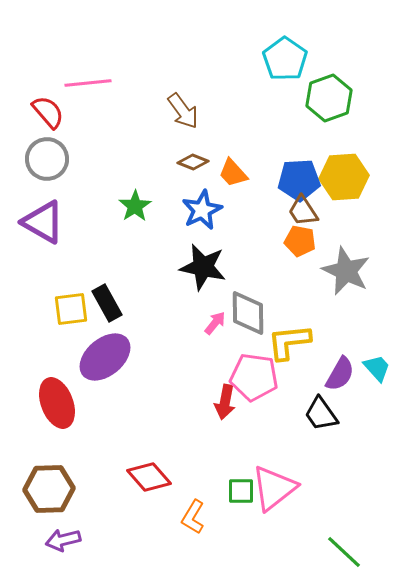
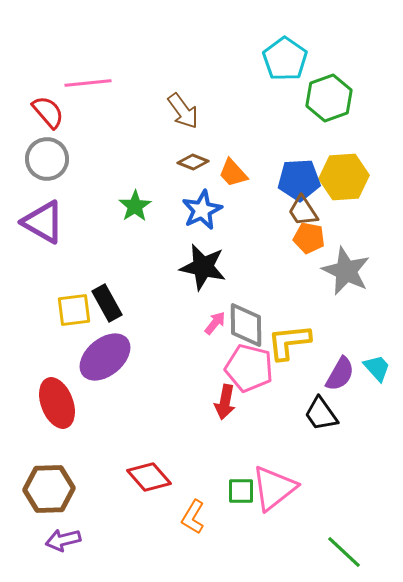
orange pentagon: moved 9 px right, 3 px up
yellow square: moved 3 px right, 1 px down
gray diamond: moved 2 px left, 12 px down
pink pentagon: moved 5 px left, 9 px up; rotated 6 degrees clockwise
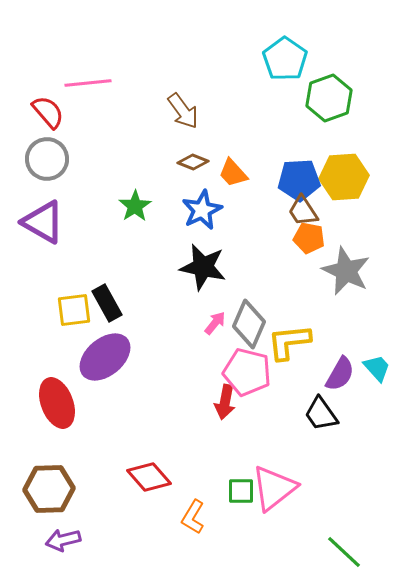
gray diamond: moved 3 px right, 1 px up; rotated 24 degrees clockwise
pink pentagon: moved 2 px left, 4 px down
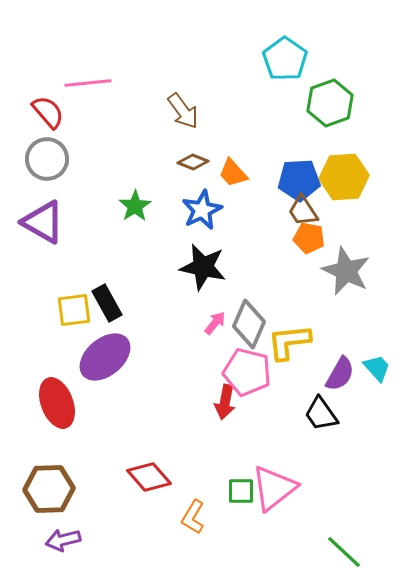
green hexagon: moved 1 px right, 5 px down
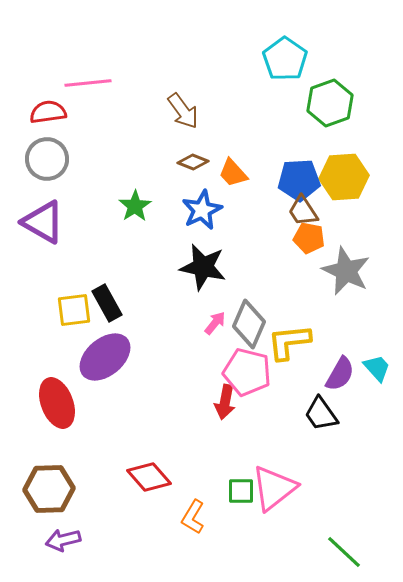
red semicircle: rotated 57 degrees counterclockwise
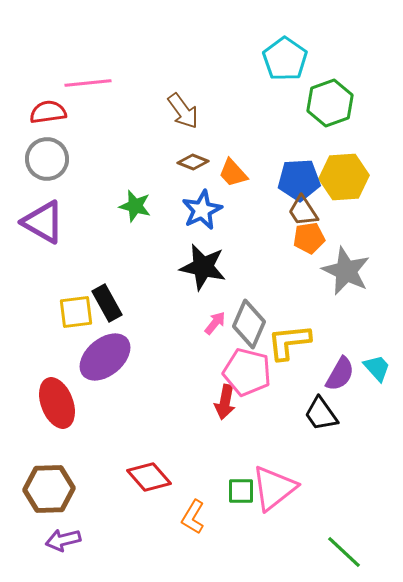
green star: rotated 24 degrees counterclockwise
orange pentagon: rotated 20 degrees counterclockwise
yellow square: moved 2 px right, 2 px down
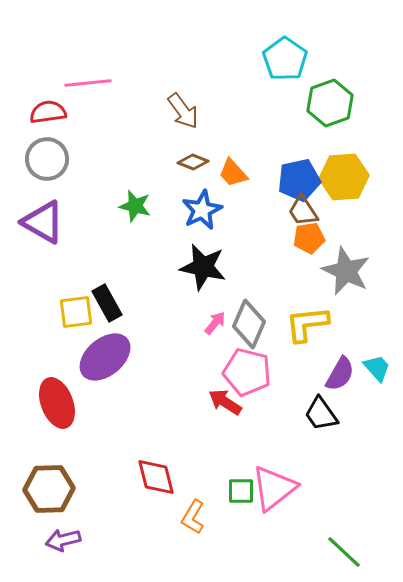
blue pentagon: rotated 9 degrees counterclockwise
yellow L-shape: moved 18 px right, 18 px up
red arrow: rotated 112 degrees clockwise
red diamond: moved 7 px right; rotated 27 degrees clockwise
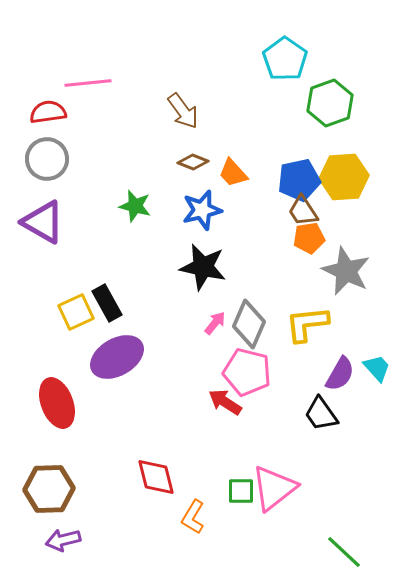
blue star: rotated 12 degrees clockwise
yellow square: rotated 18 degrees counterclockwise
purple ellipse: moved 12 px right; rotated 10 degrees clockwise
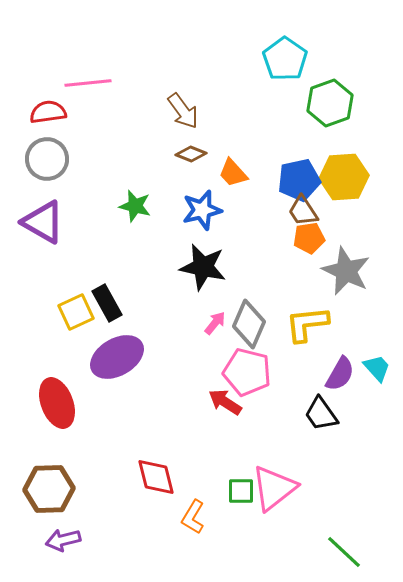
brown diamond: moved 2 px left, 8 px up
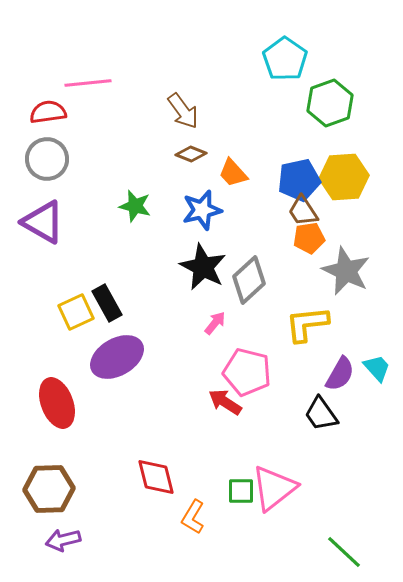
black star: rotated 15 degrees clockwise
gray diamond: moved 44 px up; rotated 24 degrees clockwise
